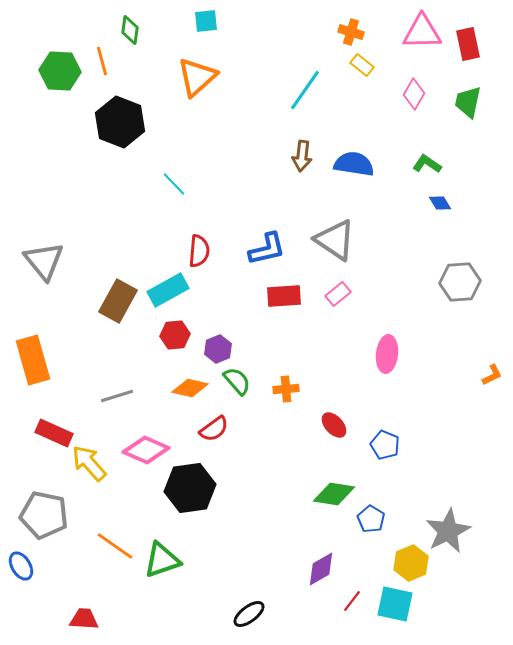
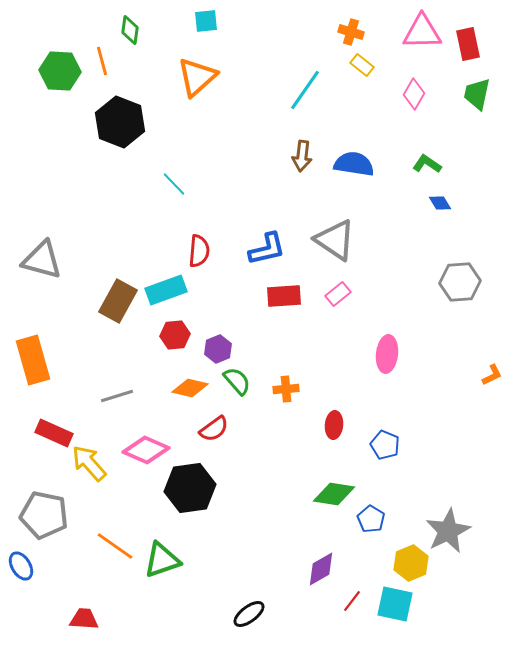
green trapezoid at (468, 102): moved 9 px right, 8 px up
gray triangle at (44, 261): moved 2 px left, 1 px up; rotated 36 degrees counterclockwise
cyan rectangle at (168, 290): moved 2 px left; rotated 9 degrees clockwise
red ellipse at (334, 425): rotated 48 degrees clockwise
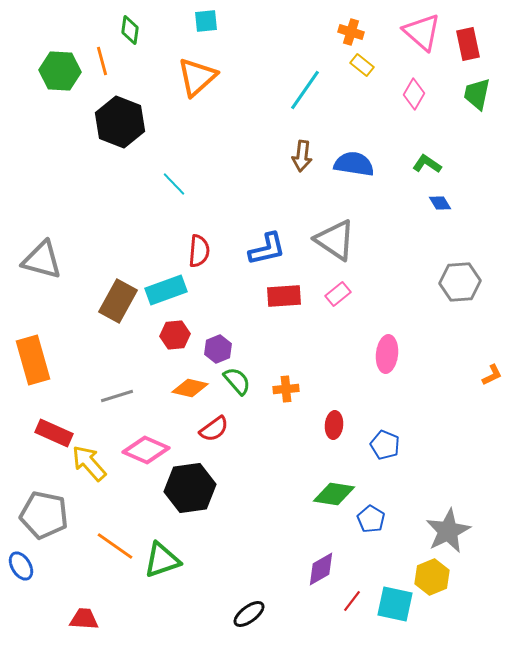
pink triangle at (422, 32): rotated 42 degrees clockwise
yellow hexagon at (411, 563): moved 21 px right, 14 px down
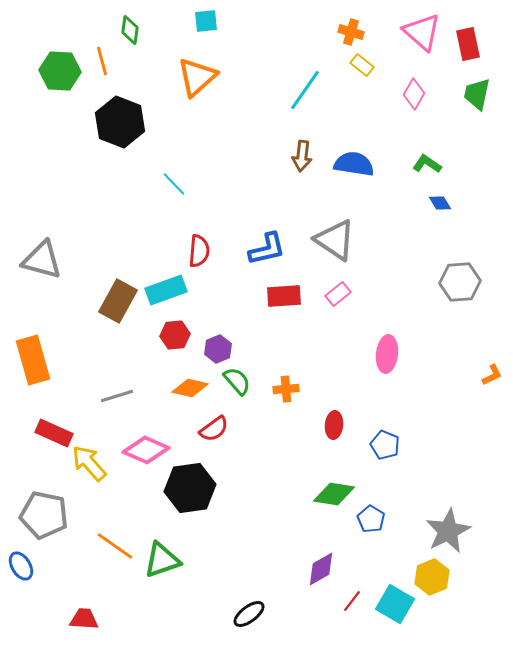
cyan square at (395, 604): rotated 18 degrees clockwise
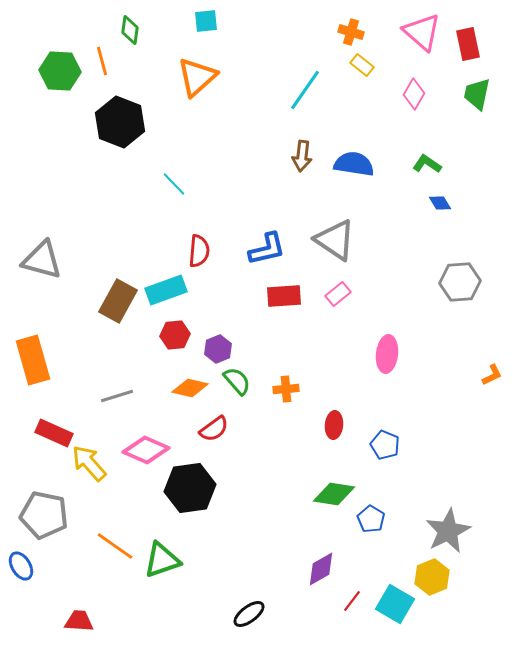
red trapezoid at (84, 619): moved 5 px left, 2 px down
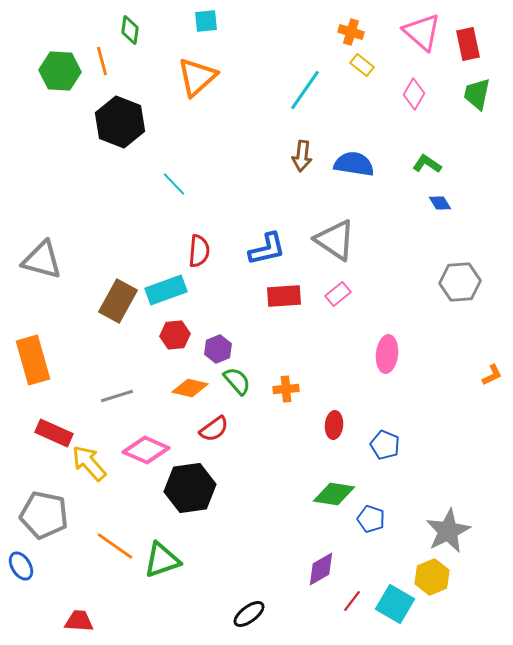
blue pentagon at (371, 519): rotated 12 degrees counterclockwise
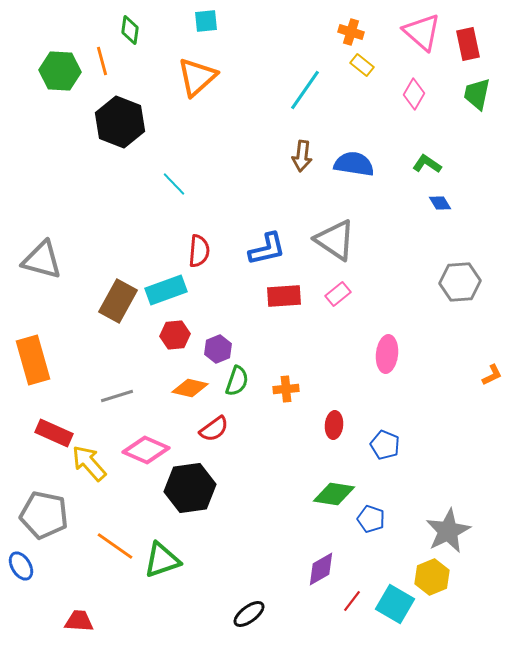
green semicircle at (237, 381): rotated 60 degrees clockwise
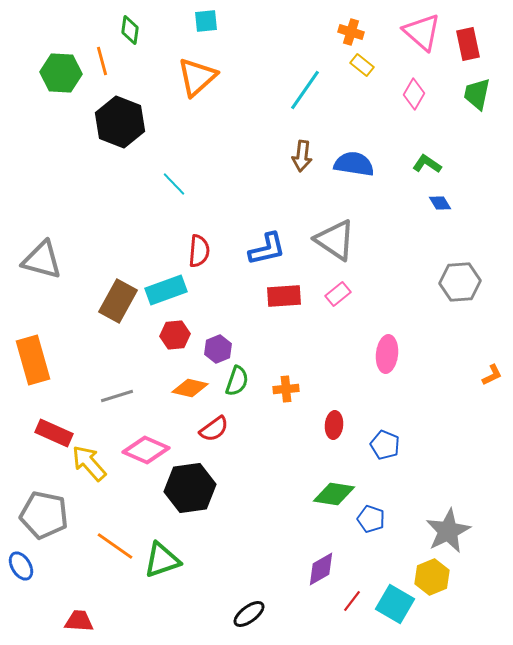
green hexagon at (60, 71): moved 1 px right, 2 px down
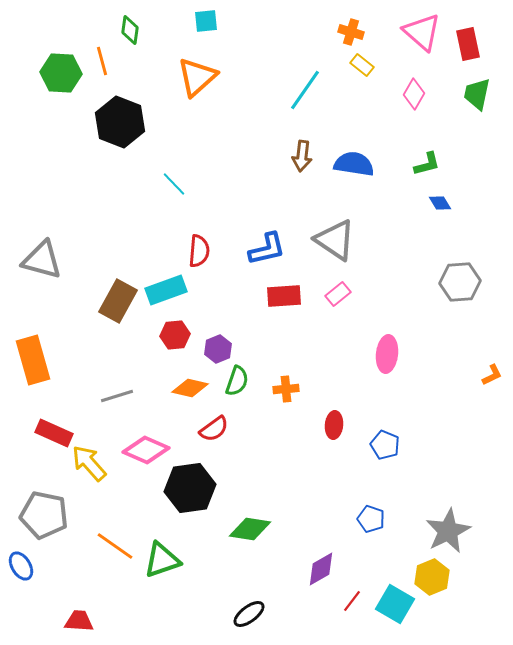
green L-shape at (427, 164): rotated 132 degrees clockwise
green diamond at (334, 494): moved 84 px left, 35 px down
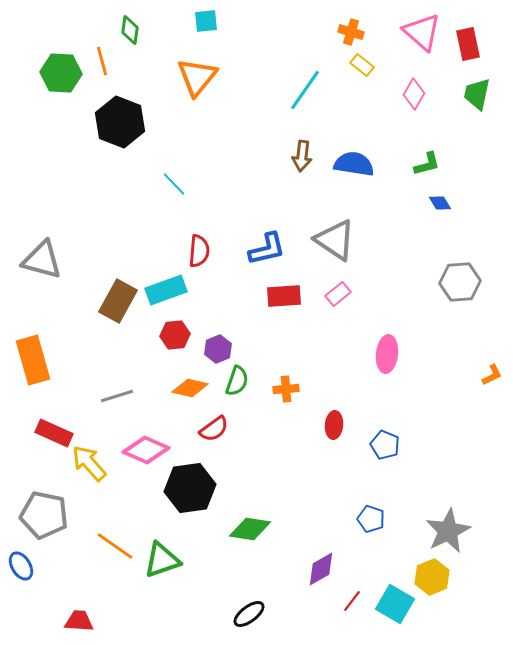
orange triangle at (197, 77): rotated 9 degrees counterclockwise
